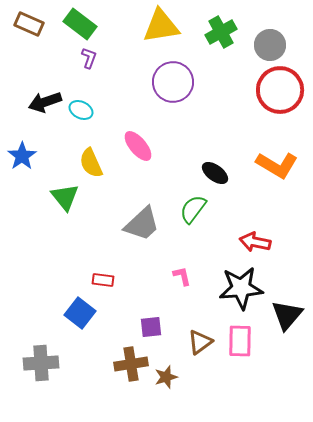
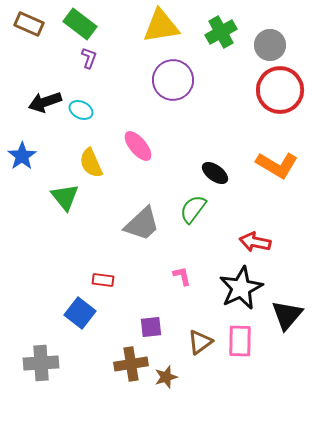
purple circle: moved 2 px up
black star: rotated 21 degrees counterclockwise
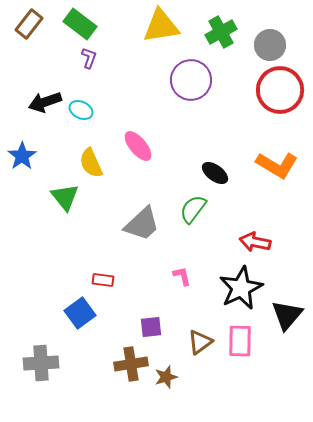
brown rectangle: rotated 76 degrees counterclockwise
purple circle: moved 18 px right
blue square: rotated 16 degrees clockwise
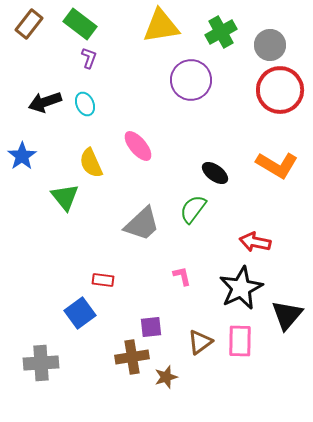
cyan ellipse: moved 4 px right, 6 px up; rotated 40 degrees clockwise
brown cross: moved 1 px right, 7 px up
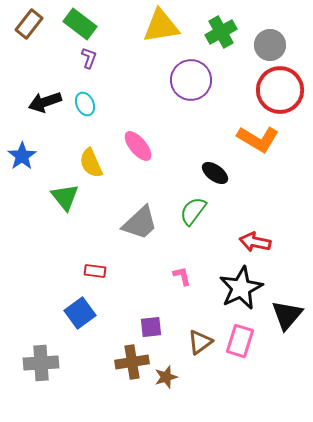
orange L-shape: moved 19 px left, 26 px up
green semicircle: moved 2 px down
gray trapezoid: moved 2 px left, 1 px up
red rectangle: moved 8 px left, 9 px up
pink rectangle: rotated 16 degrees clockwise
brown cross: moved 5 px down
